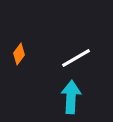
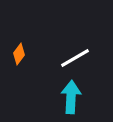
white line: moved 1 px left
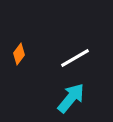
cyan arrow: moved 1 px down; rotated 36 degrees clockwise
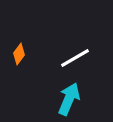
cyan arrow: moved 2 px left, 1 px down; rotated 16 degrees counterclockwise
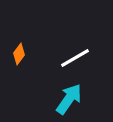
cyan arrow: rotated 12 degrees clockwise
